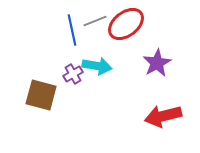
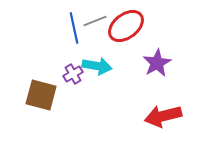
red ellipse: moved 2 px down
blue line: moved 2 px right, 2 px up
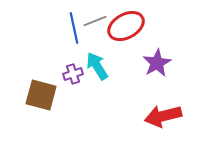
red ellipse: rotated 9 degrees clockwise
cyan arrow: rotated 132 degrees counterclockwise
purple cross: rotated 12 degrees clockwise
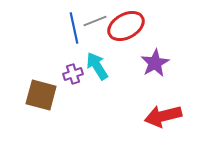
purple star: moved 2 px left
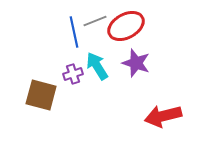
blue line: moved 4 px down
purple star: moved 19 px left; rotated 24 degrees counterclockwise
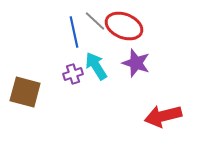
gray line: rotated 65 degrees clockwise
red ellipse: moved 2 px left; rotated 51 degrees clockwise
cyan arrow: moved 1 px left
brown square: moved 16 px left, 3 px up
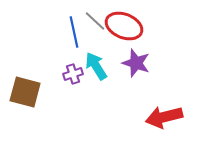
red arrow: moved 1 px right, 1 px down
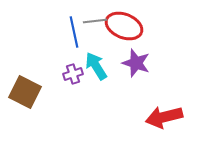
gray line: rotated 50 degrees counterclockwise
brown square: rotated 12 degrees clockwise
